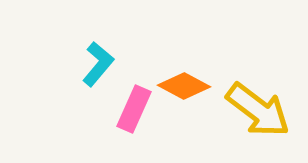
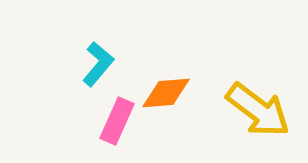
orange diamond: moved 18 px left, 7 px down; rotated 33 degrees counterclockwise
pink rectangle: moved 17 px left, 12 px down
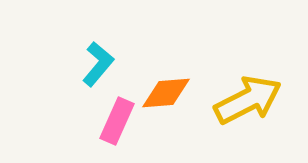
yellow arrow: moved 10 px left, 10 px up; rotated 64 degrees counterclockwise
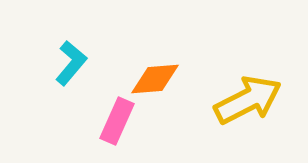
cyan L-shape: moved 27 px left, 1 px up
orange diamond: moved 11 px left, 14 px up
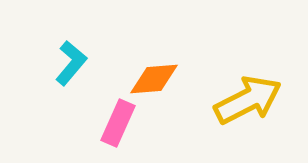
orange diamond: moved 1 px left
pink rectangle: moved 1 px right, 2 px down
